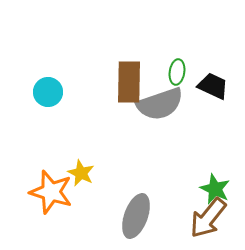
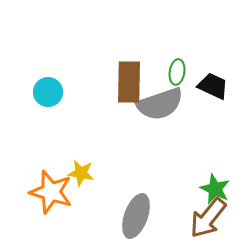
yellow star: rotated 16 degrees counterclockwise
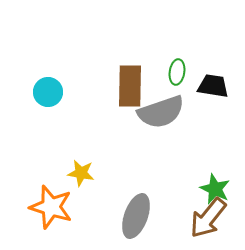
brown rectangle: moved 1 px right, 4 px down
black trapezoid: rotated 16 degrees counterclockwise
gray semicircle: moved 1 px right, 8 px down
orange star: moved 15 px down
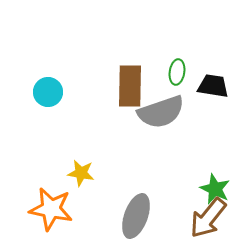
orange star: moved 2 px down; rotated 6 degrees counterclockwise
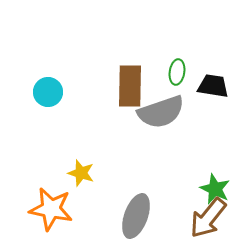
yellow star: rotated 8 degrees clockwise
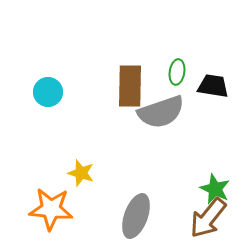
orange star: rotated 6 degrees counterclockwise
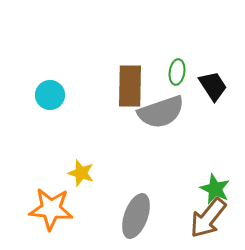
black trapezoid: rotated 48 degrees clockwise
cyan circle: moved 2 px right, 3 px down
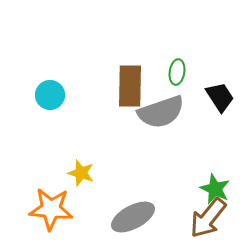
black trapezoid: moved 7 px right, 11 px down
gray ellipse: moved 3 px left, 1 px down; rotated 42 degrees clockwise
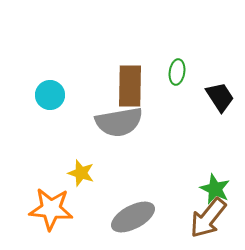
gray semicircle: moved 42 px left, 10 px down; rotated 9 degrees clockwise
